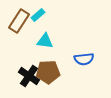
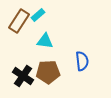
blue semicircle: moved 2 px left, 2 px down; rotated 90 degrees counterclockwise
black cross: moved 6 px left
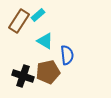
cyan triangle: rotated 24 degrees clockwise
blue semicircle: moved 15 px left, 6 px up
brown pentagon: rotated 10 degrees counterclockwise
black cross: rotated 15 degrees counterclockwise
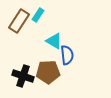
cyan rectangle: rotated 16 degrees counterclockwise
cyan triangle: moved 9 px right
brown pentagon: rotated 10 degrees clockwise
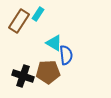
cyan rectangle: moved 1 px up
cyan triangle: moved 2 px down
blue semicircle: moved 1 px left
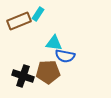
brown rectangle: rotated 35 degrees clockwise
cyan triangle: rotated 24 degrees counterclockwise
blue semicircle: moved 1 px left, 1 px down; rotated 108 degrees clockwise
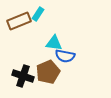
brown pentagon: rotated 20 degrees counterclockwise
